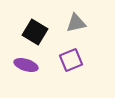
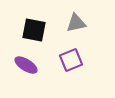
black square: moved 1 px left, 2 px up; rotated 20 degrees counterclockwise
purple ellipse: rotated 15 degrees clockwise
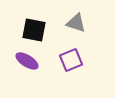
gray triangle: rotated 30 degrees clockwise
purple ellipse: moved 1 px right, 4 px up
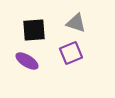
black square: rotated 15 degrees counterclockwise
purple square: moved 7 px up
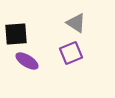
gray triangle: rotated 15 degrees clockwise
black square: moved 18 px left, 4 px down
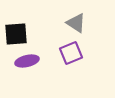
purple ellipse: rotated 45 degrees counterclockwise
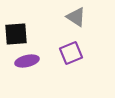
gray triangle: moved 6 px up
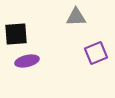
gray triangle: rotated 35 degrees counterclockwise
purple square: moved 25 px right
